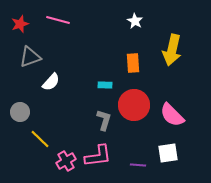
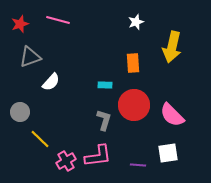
white star: moved 1 px right, 1 px down; rotated 21 degrees clockwise
yellow arrow: moved 3 px up
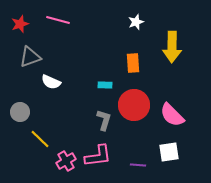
yellow arrow: rotated 12 degrees counterclockwise
white semicircle: rotated 72 degrees clockwise
white square: moved 1 px right, 1 px up
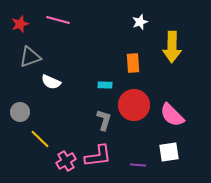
white star: moved 4 px right
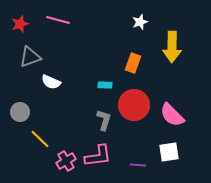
orange rectangle: rotated 24 degrees clockwise
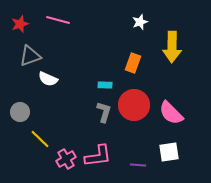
gray triangle: moved 1 px up
white semicircle: moved 3 px left, 3 px up
pink semicircle: moved 1 px left, 2 px up
gray L-shape: moved 8 px up
pink cross: moved 2 px up
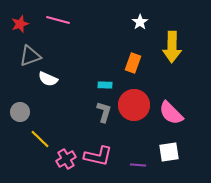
white star: rotated 14 degrees counterclockwise
pink L-shape: rotated 20 degrees clockwise
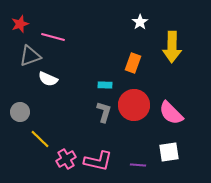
pink line: moved 5 px left, 17 px down
pink L-shape: moved 5 px down
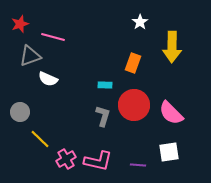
gray L-shape: moved 1 px left, 4 px down
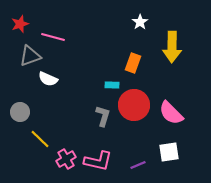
cyan rectangle: moved 7 px right
purple line: rotated 28 degrees counterclockwise
